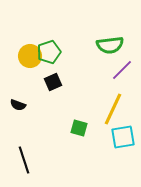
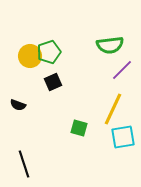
black line: moved 4 px down
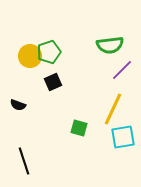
black line: moved 3 px up
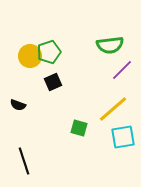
yellow line: rotated 24 degrees clockwise
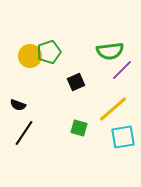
green semicircle: moved 6 px down
black square: moved 23 px right
black line: moved 28 px up; rotated 52 degrees clockwise
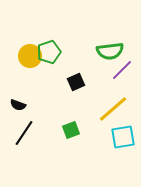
green square: moved 8 px left, 2 px down; rotated 36 degrees counterclockwise
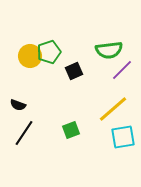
green semicircle: moved 1 px left, 1 px up
black square: moved 2 px left, 11 px up
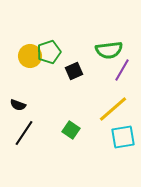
purple line: rotated 15 degrees counterclockwise
green square: rotated 36 degrees counterclockwise
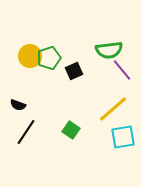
green pentagon: moved 6 px down
purple line: rotated 70 degrees counterclockwise
black line: moved 2 px right, 1 px up
